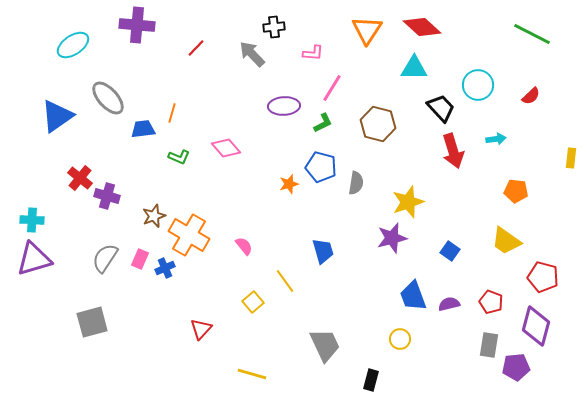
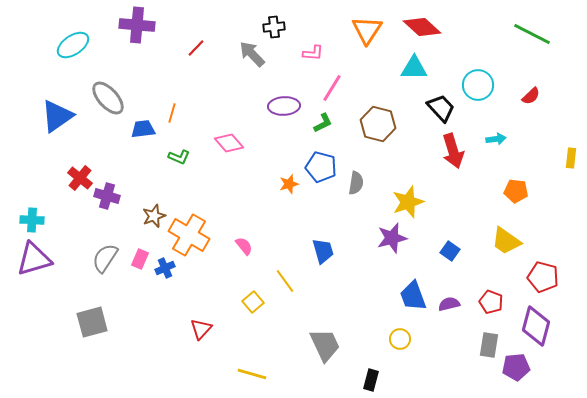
pink diamond at (226, 148): moved 3 px right, 5 px up
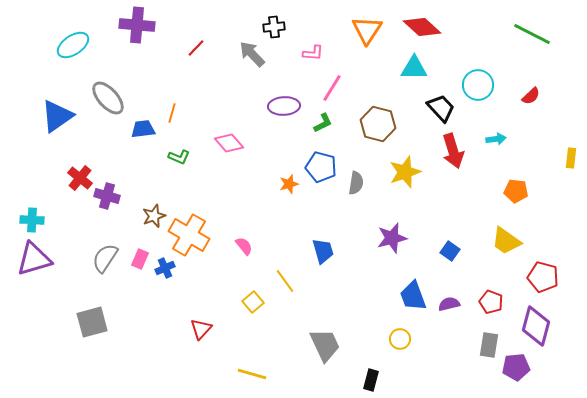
yellow star at (408, 202): moved 3 px left, 30 px up
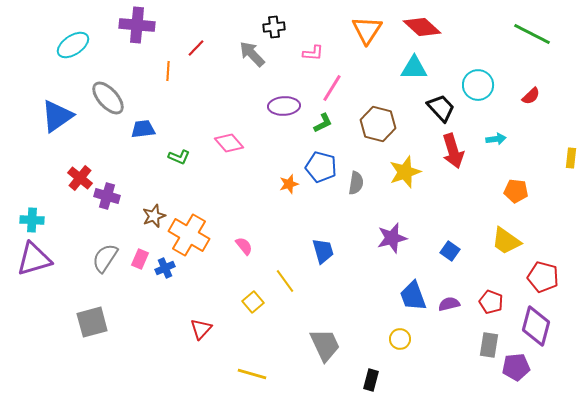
orange line at (172, 113): moved 4 px left, 42 px up; rotated 12 degrees counterclockwise
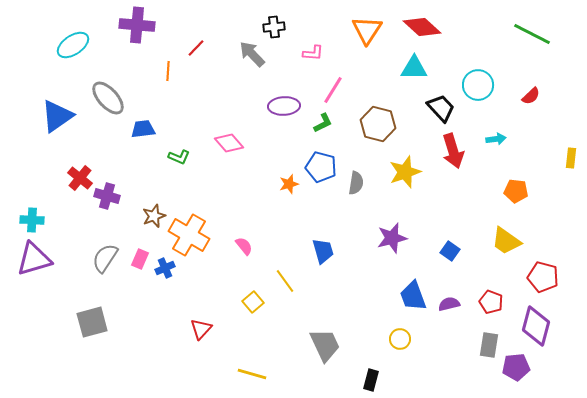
pink line at (332, 88): moved 1 px right, 2 px down
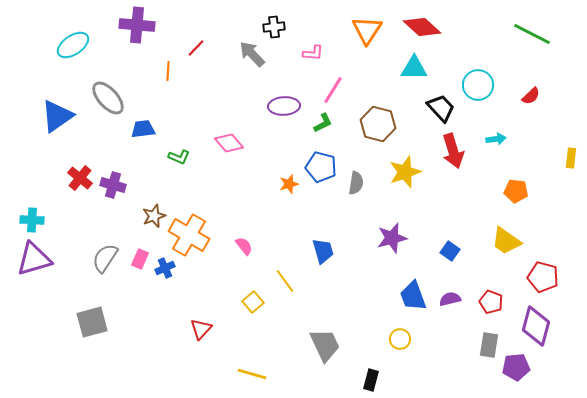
purple cross at (107, 196): moved 6 px right, 11 px up
purple semicircle at (449, 304): moved 1 px right, 5 px up
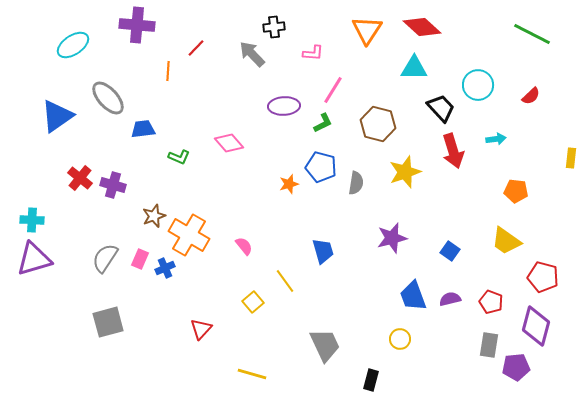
gray square at (92, 322): moved 16 px right
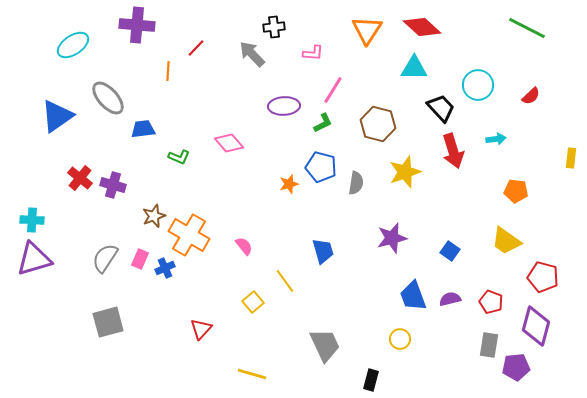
green line at (532, 34): moved 5 px left, 6 px up
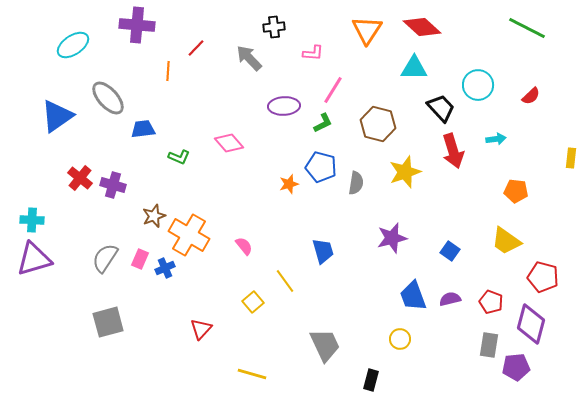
gray arrow at (252, 54): moved 3 px left, 4 px down
purple diamond at (536, 326): moved 5 px left, 2 px up
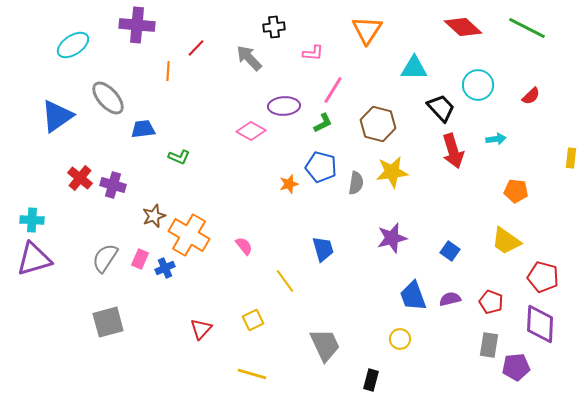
red diamond at (422, 27): moved 41 px right
pink diamond at (229, 143): moved 22 px right, 12 px up; rotated 20 degrees counterclockwise
yellow star at (405, 172): moved 13 px left; rotated 12 degrees clockwise
blue trapezoid at (323, 251): moved 2 px up
yellow square at (253, 302): moved 18 px down; rotated 15 degrees clockwise
purple diamond at (531, 324): moved 9 px right; rotated 12 degrees counterclockwise
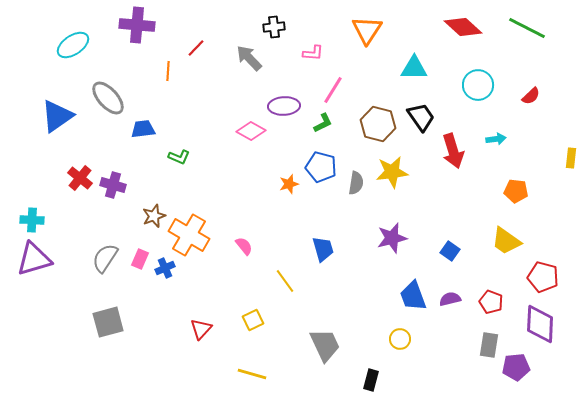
black trapezoid at (441, 108): moved 20 px left, 9 px down; rotated 8 degrees clockwise
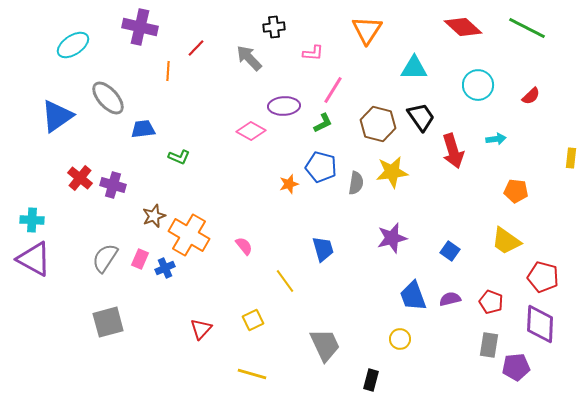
purple cross at (137, 25): moved 3 px right, 2 px down; rotated 8 degrees clockwise
purple triangle at (34, 259): rotated 45 degrees clockwise
